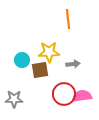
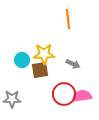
yellow star: moved 5 px left, 2 px down
gray arrow: rotated 32 degrees clockwise
gray star: moved 2 px left
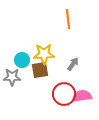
gray arrow: rotated 80 degrees counterclockwise
gray star: moved 22 px up
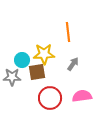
orange line: moved 13 px down
brown square: moved 3 px left, 2 px down
red circle: moved 14 px left, 4 px down
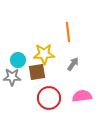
cyan circle: moved 4 px left
red circle: moved 1 px left
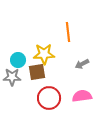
gray arrow: moved 9 px right; rotated 152 degrees counterclockwise
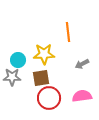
brown square: moved 4 px right, 6 px down
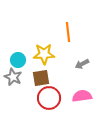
gray star: moved 1 px right; rotated 24 degrees clockwise
